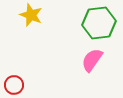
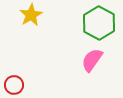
yellow star: rotated 20 degrees clockwise
green hexagon: rotated 24 degrees counterclockwise
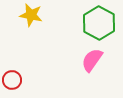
yellow star: rotated 30 degrees counterclockwise
red circle: moved 2 px left, 5 px up
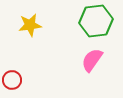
yellow star: moved 1 px left, 10 px down; rotated 20 degrees counterclockwise
green hexagon: moved 3 px left, 2 px up; rotated 24 degrees clockwise
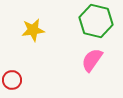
green hexagon: rotated 20 degrees clockwise
yellow star: moved 3 px right, 5 px down
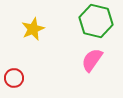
yellow star: moved 1 px up; rotated 15 degrees counterclockwise
red circle: moved 2 px right, 2 px up
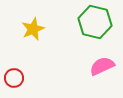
green hexagon: moved 1 px left, 1 px down
pink semicircle: moved 10 px right, 6 px down; rotated 30 degrees clockwise
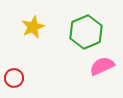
green hexagon: moved 9 px left, 10 px down; rotated 24 degrees clockwise
yellow star: moved 2 px up
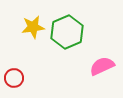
yellow star: rotated 15 degrees clockwise
green hexagon: moved 19 px left
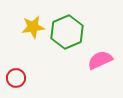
pink semicircle: moved 2 px left, 6 px up
red circle: moved 2 px right
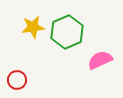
red circle: moved 1 px right, 2 px down
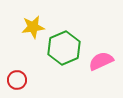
green hexagon: moved 3 px left, 16 px down
pink semicircle: moved 1 px right, 1 px down
